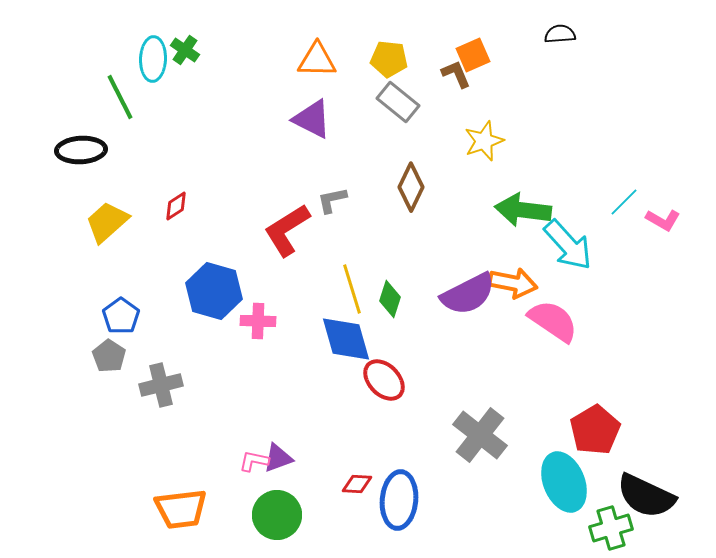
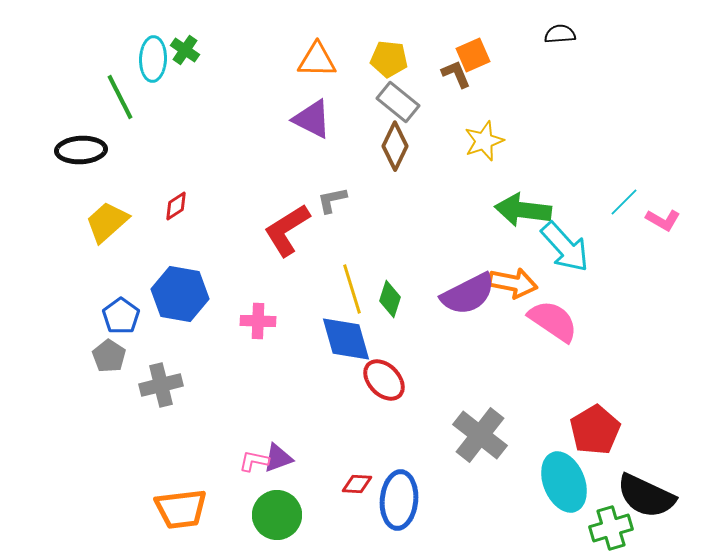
brown diamond at (411, 187): moved 16 px left, 41 px up
cyan arrow at (568, 245): moved 3 px left, 2 px down
blue hexagon at (214, 291): moved 34 px left, 3 px down; rotated 6 degrees counterclockwise
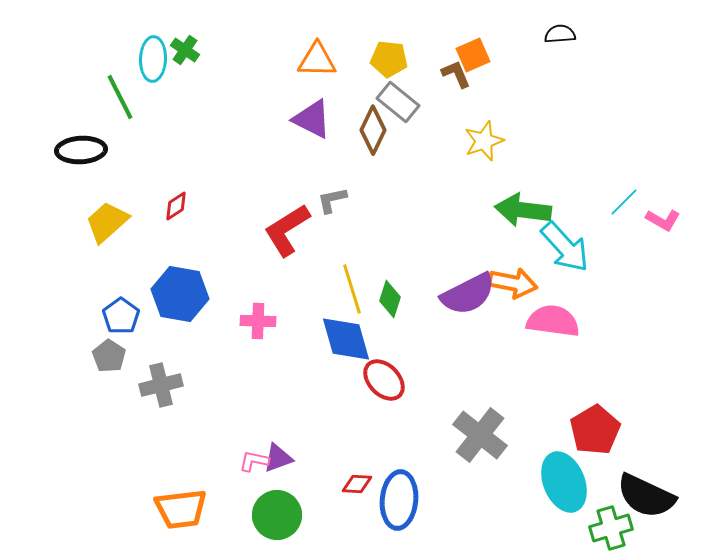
brown diamond at (395, 146): moved 22 px left, 16 px up
pink semicircle at (553, 321): rotated 26 degrees counterclockwise
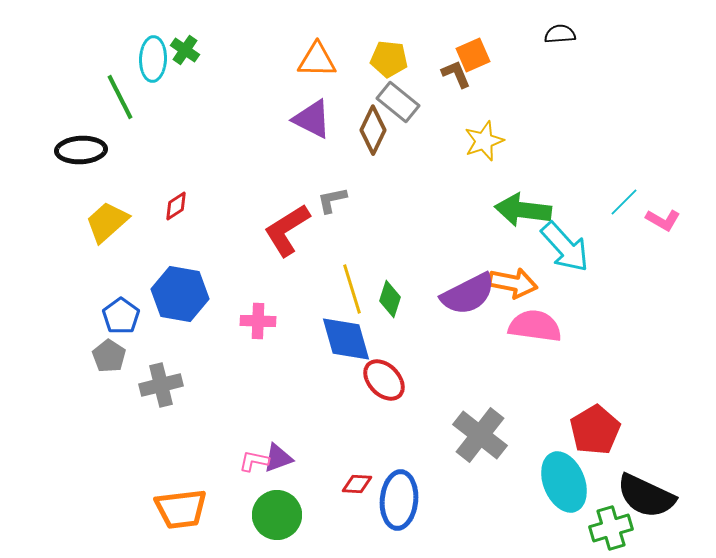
pink semicircle at (553, 321): moved 18 px left, 5 px down
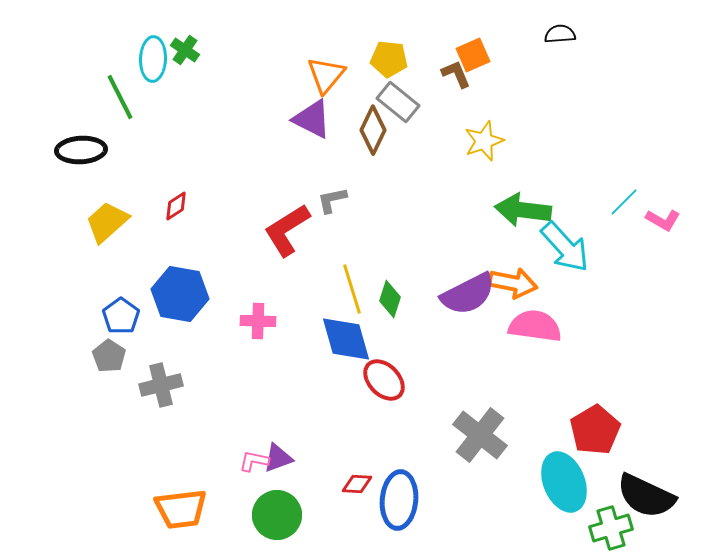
orange triangle at (317, 60): moved 9 px right, 15 px down; rotated 51 degrees counterclockwise
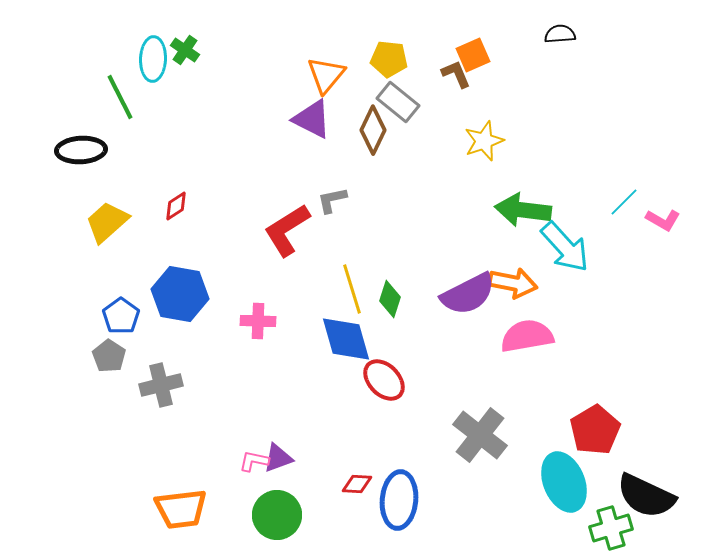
pink semicircle at (535, 326): moved 8 px left, 10 px down; rotated 18 degrees counterclockwise
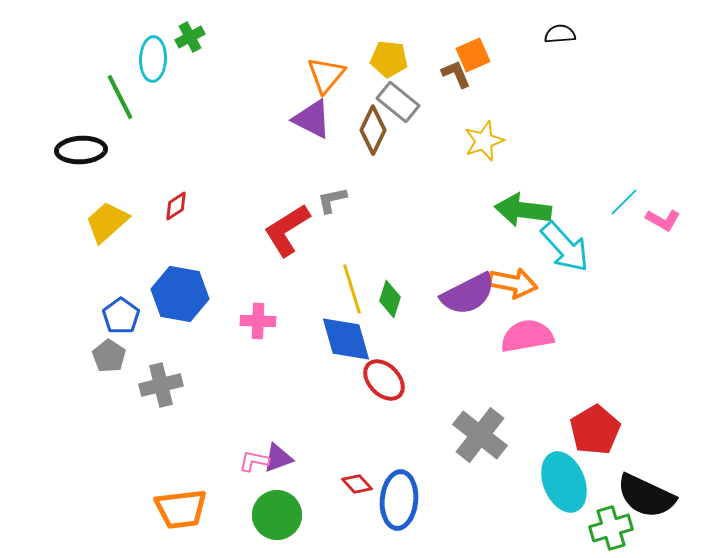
green cross at (185, 50): moved 5 px right, 13 px up; rotated 28 degrees clockwise
red diamond at (357, 484): rotated 44 degrees clockwise
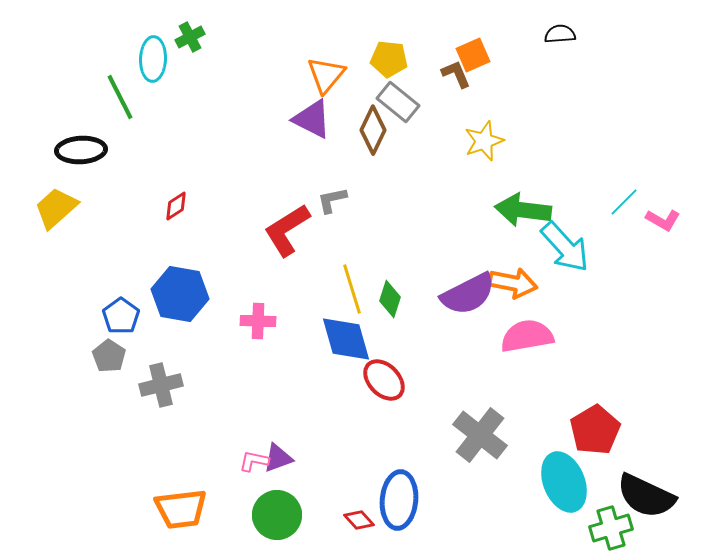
yellow trapezoid at (107, 222): moved 51 px left, 14 px up
red diamond at (357, 484): moved 2 px right, 36 px down
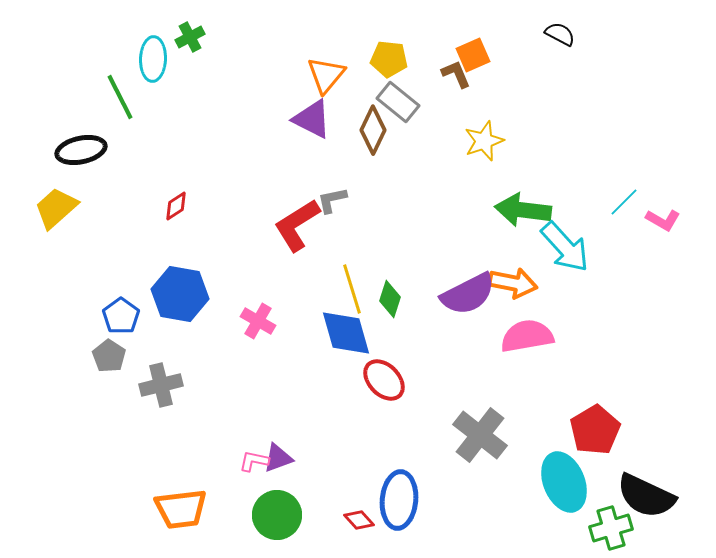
black semicircle at (560, 34): rotated 32 degrees clockwise
black ellipse at (81, 150): rotated 9 degrees counterclockwise
red L-shape at (287, 230): moved 10 px right, 5 px up
pink cross at (258, 321): rotated 28 degrees clockwise
blue diamond at (346, 339): moved 6 px up
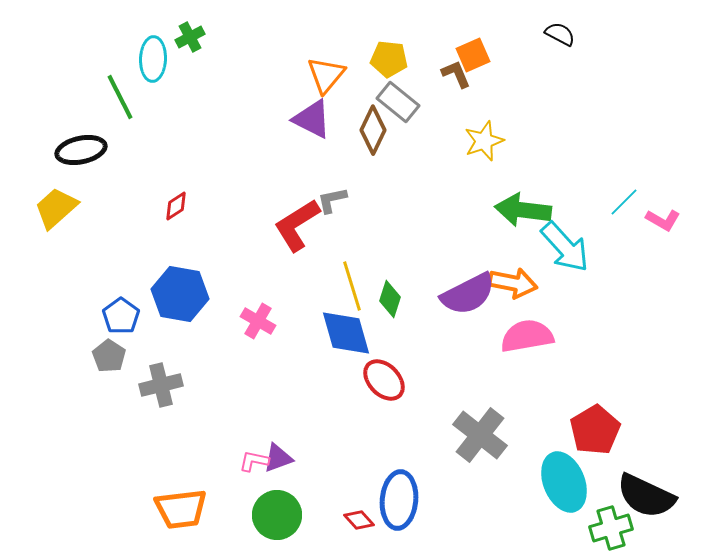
yellow line at (352, 289): moved 3 px up
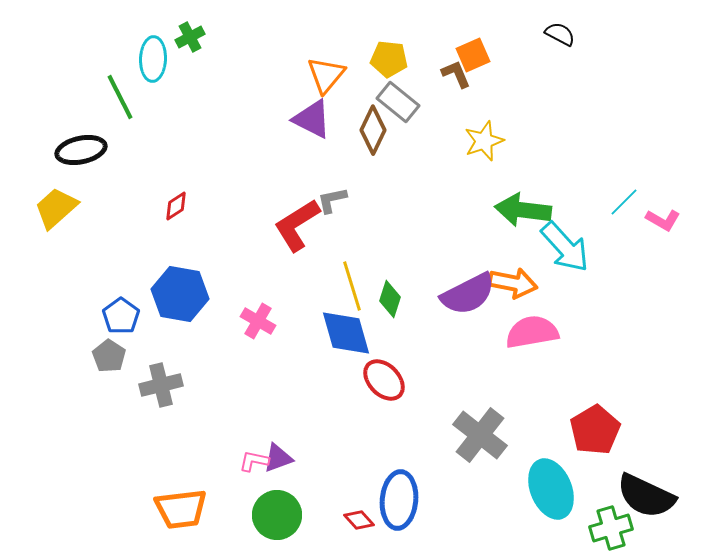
pink semicircle at (527, 336): moved 5 px right, 4 px up
cyan ellipse at (564, 482): moved 13 px left, 7 px down
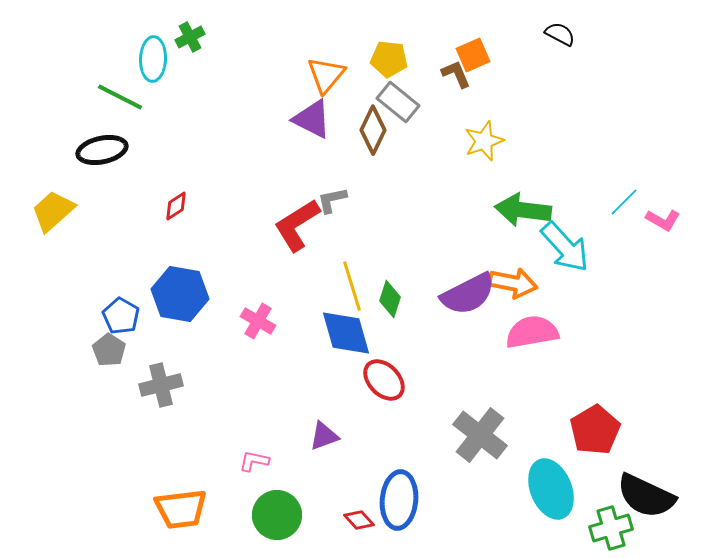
green line at (120, 97): rotated 36 degrees counterclockwise
black ellipse at (81, 150): moved 21 px right
yellow trapezoid at (56, 208): moved 3 px left, 3 px down
blue pentagon at (121, 316): rotated 6 degrees counterclockwise
gray pentagon at (109, 356): moved 6 px up
purple triangle at (278, 458): moved 46 px right, 22 px up
